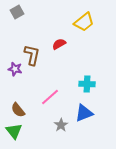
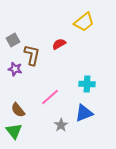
gray square: moved 4 px left, 28 px down
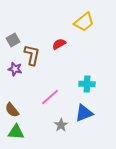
brown semicircle: moved 6 px left
green triangle: moved 2 px right, 1 px down; rotated 48 degrees counterclockwise
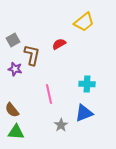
pink line: moved 1 px left, 3 px up; rotated 60 degrees counterclockwise
